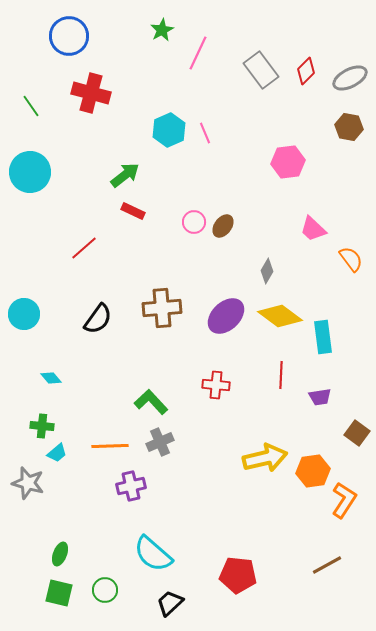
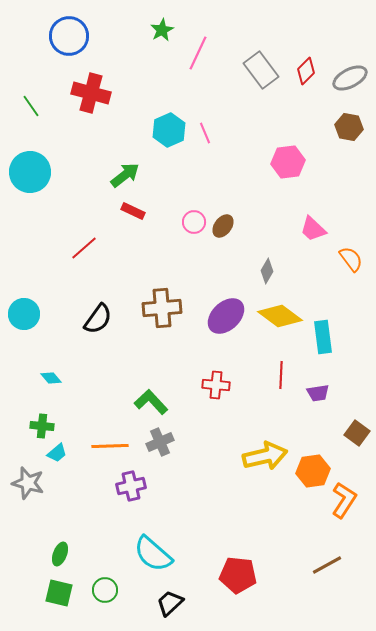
purple trapezoid at (320, 397): moved 2 px left, 4 px up
yellow arrow at (265, 458): moved 2 px up
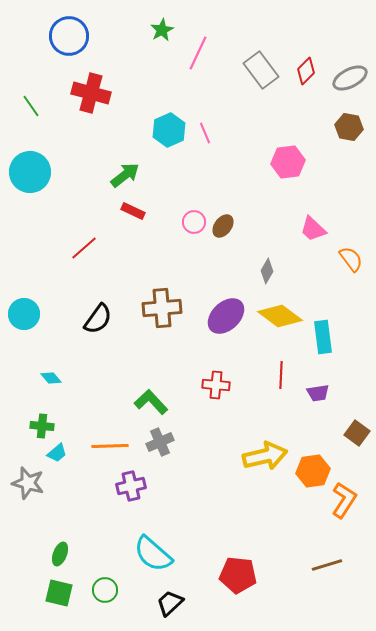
brown line at (327, 565): rotated 12 degrees clockwise
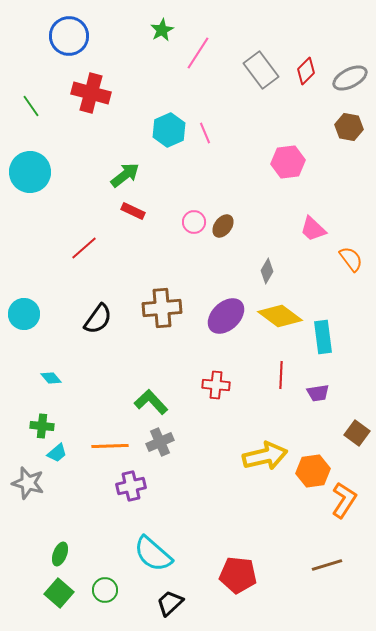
pink line at (198, 53): rotated 8 degrees clockwise
green square at (59, 593): rotated 28 degrees clockwise
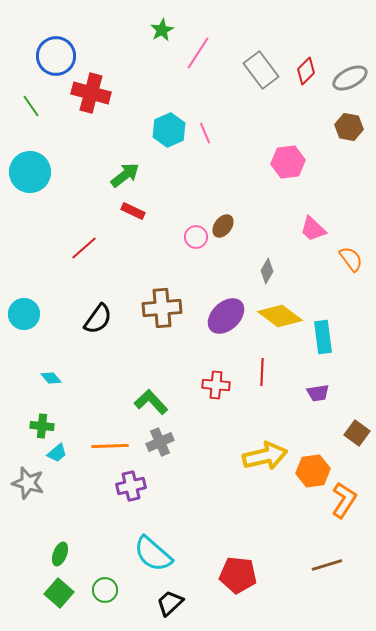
blue circle at (69, 36): moved 13 px left, 20 px down
pink circle at (194, 222): moved 2 px right, 15 px down
red line at (281, 375): moved 19 px left, 3 px up
